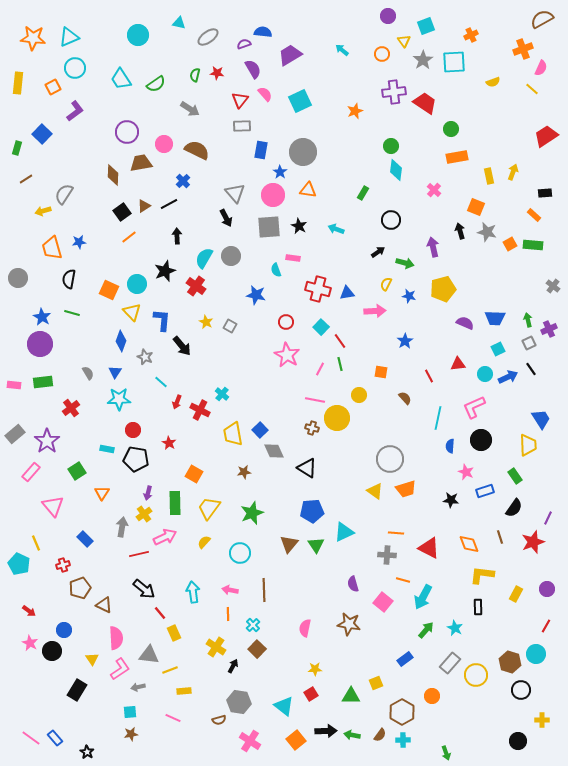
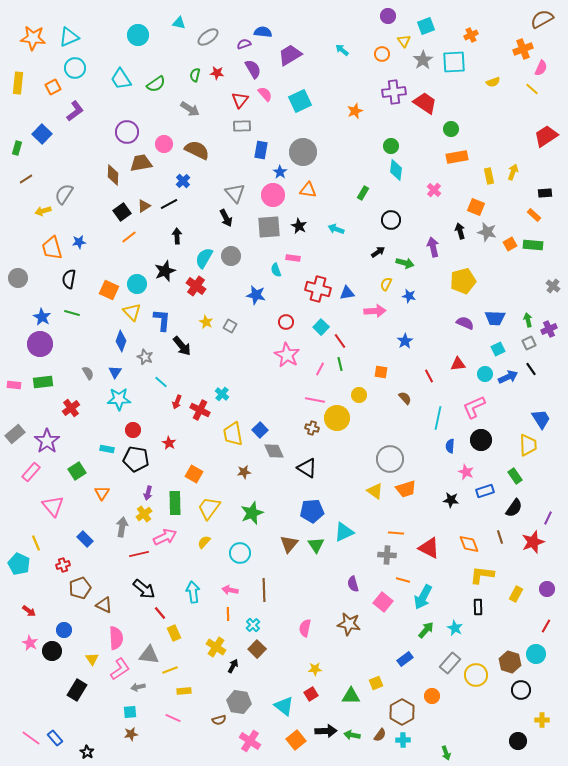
yellow pentagon at (443, 289): moved 20 px right, 8 px up
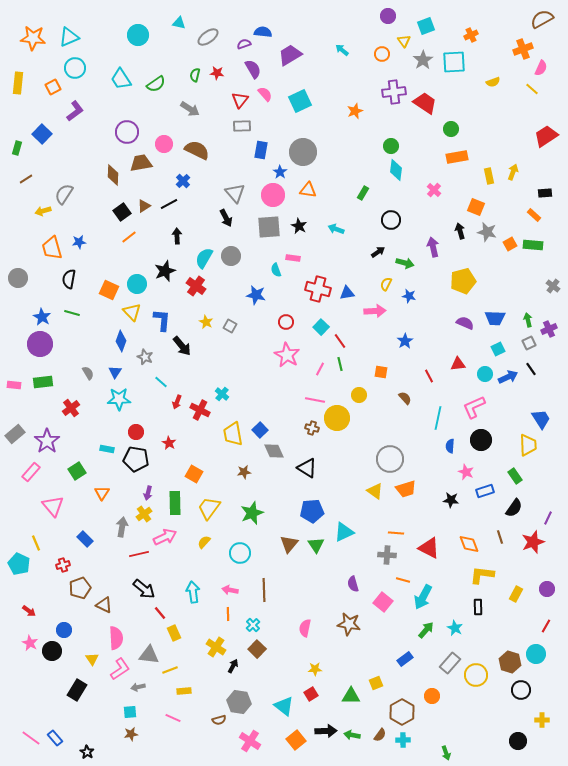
red circle at (133, 430): moved 3 px right, 2 px down
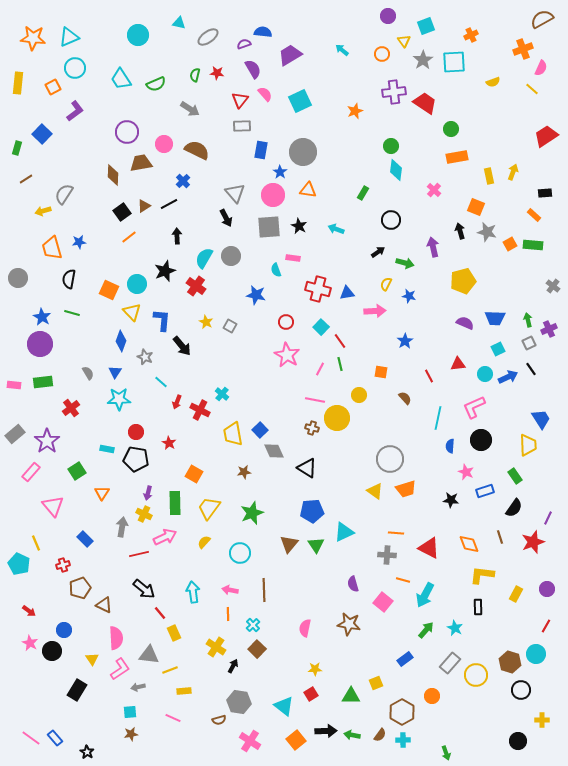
green semicircle at (156, 84): rotated 12 degrees clockwise
yellow cross at (144, 514): rotated 28 degrees counterclockwise
cyan arrow at (423, 597): moved 2 px right, 2 px up
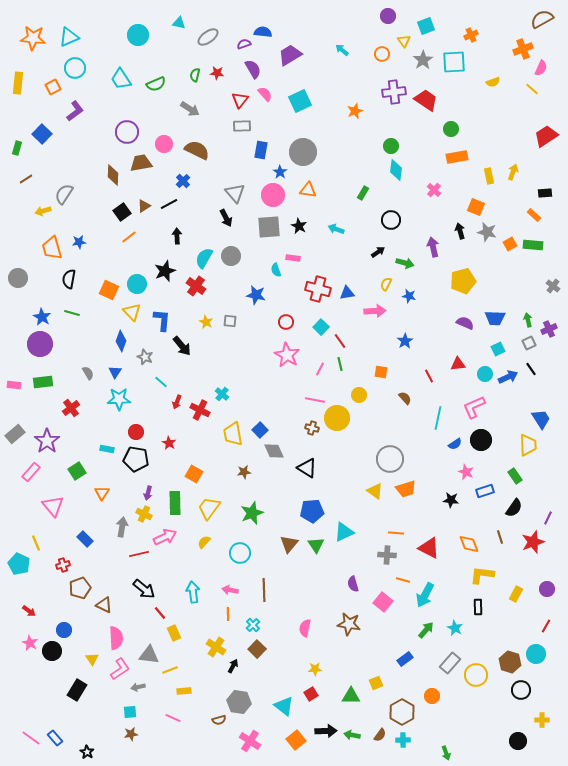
red trapezoid at (425, 103): moved 1 px right, 3 px up
gray square at (230, 326): moved 5 px up; rotated 24 degrees counterclockwise
blue semicircle at (450, 446): moved 5 px right, 2 px up; rotated 128 degrees counterclockwise
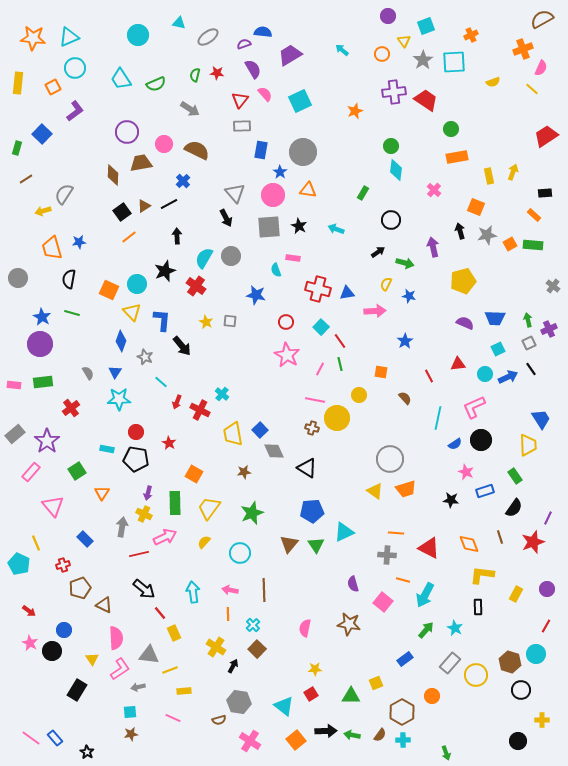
gray star at (487, 232): moved 3 px down; rotated 24 degrees counterclockwise
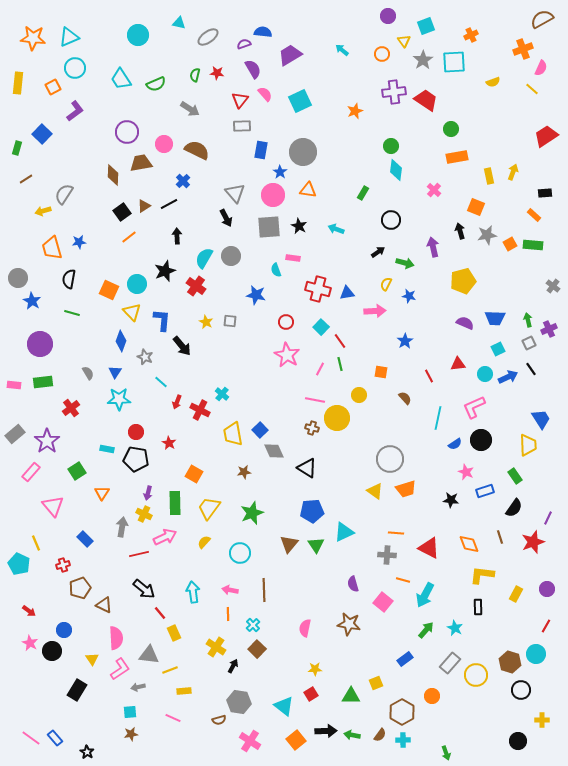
blue star at (42, 317): moved 10 px left, 16 px up
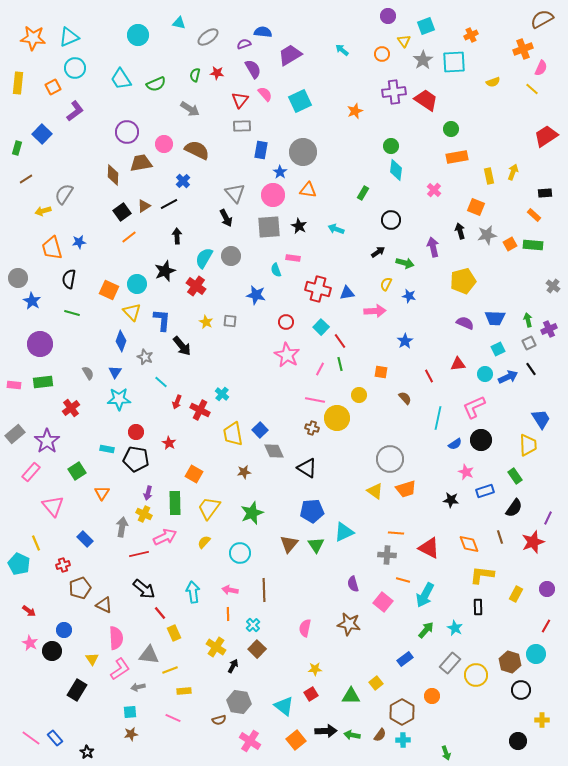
yellow square at (376, 683): rotated 16 degrees counterclockwise
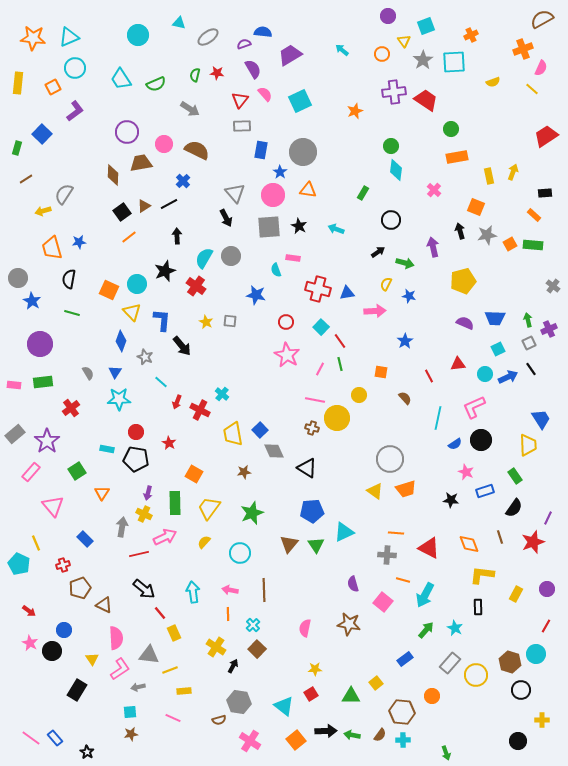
brown hexagon at (402, 712): rotated 25 degrees counterclockwise
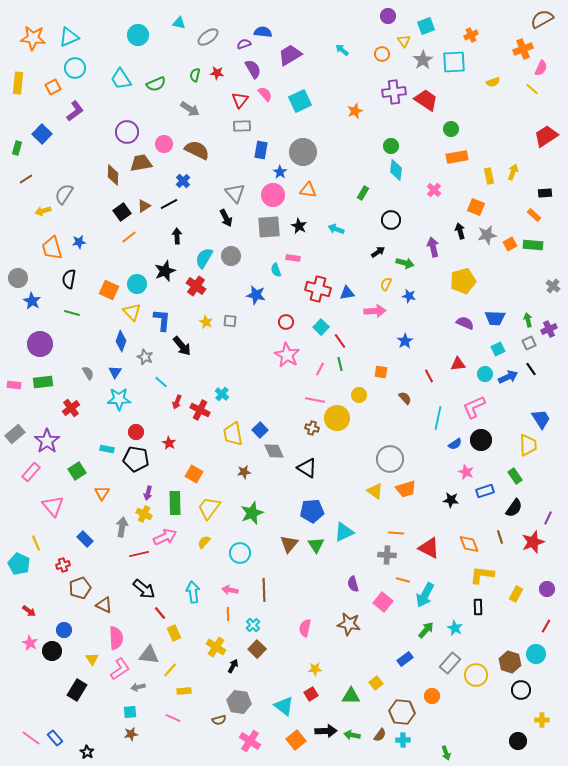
yellow line at (170, 670): rotated 28 degrees counterclockwise
